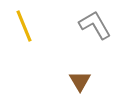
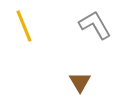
brown triangle: moved 1 px down
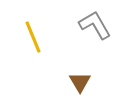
yellow line: moved 9 px right, 11 px down
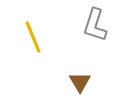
gray L-shape: rotated 132 degrees counterclockwise
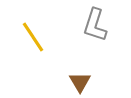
yellow line: rotated 12 degrees counterclockwise
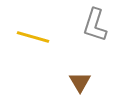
yellow line: rotated 40 degrees counterclockwise
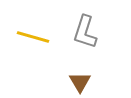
gray L-shape: moved 10 px left, 7 px down
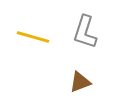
brown triangle: rotated 40 degrees clockwise
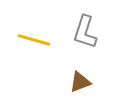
yellow line: moved 1 px right, 3 px down
